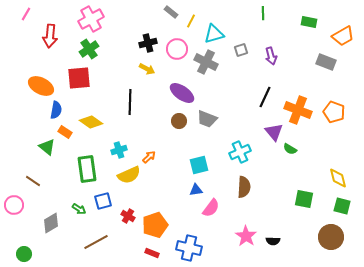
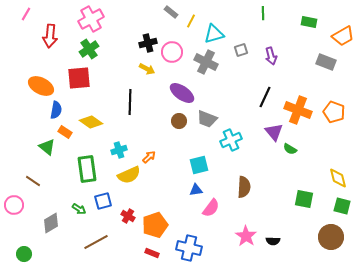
pink circle at (177, 49): moved 5 px left, 3 px down
cyan cross at (240, 152): moved 9 px left, 12 px up
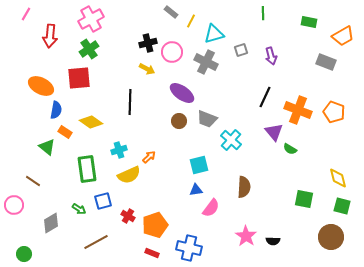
cyan cross at (231, 140): rotated 25 degrees counterclockwise
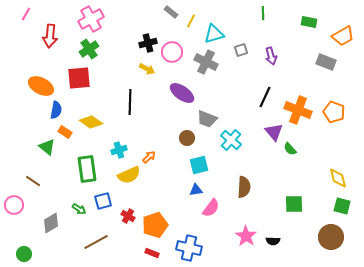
brown circle at (179, 121): moved 8 px right, 17 px down
green semicircle at (290, 149): rotated 16 degrees clockwise
green square at (304, 199): moved 10 px left, 5 px down; rotated 12 degrees counterclockwise
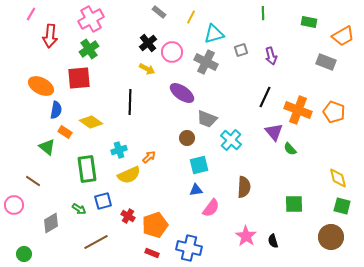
gray rectangle at (171, 12): moved 12 px left
pink line at (26, 14): moved 5 px right
yellow line at (191, 21): moved 4 px up
black cross at (148, 43): rotated 24 degrees counterclockwise
black semicircle at (273, 241): rotated 72 degrees clockwise
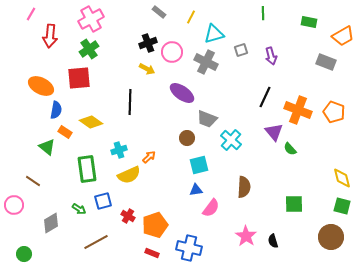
black cross at (148, 43): rotated 18 degrees clockwise
yellow diamond at (338, 178): moved 4 px right
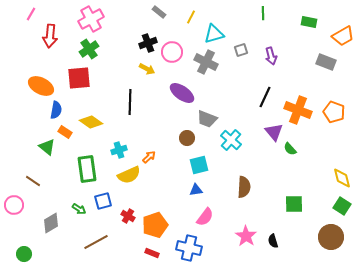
green square at (342, 206): rotated 18 degrees clockwise
pink semicircle at (211, 208): moved 6 px left, 9 px down
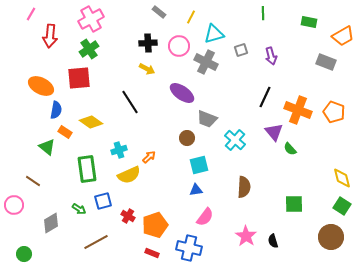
black cross at (148, 43): rotated 18 degrees clockwise
pink circle at (172, 52): moved 7 px right, 6 px up
black line at (130, 102): rotated 35 degrees counterclockwise
cyan cross at (231, 140): moved 4 px right
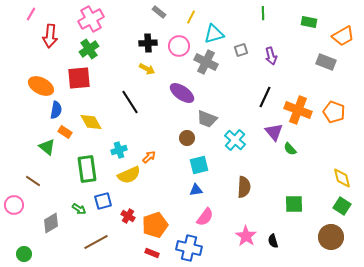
yellow diamond at (91, 122): rotated 25 degrees clockwise
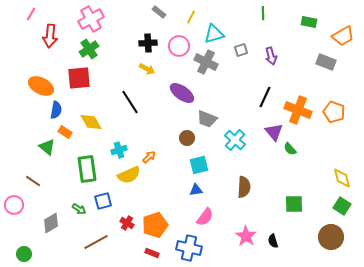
red cross at (128, 216): moved 1 px left, 7 px down
